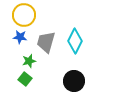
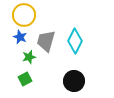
blue star: rotated 16 degrees clockwise
gray trapezoid: moved 1 px up
green star: moved 4 px up
green square: rotated 24 degrees clockwise
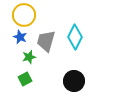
cyan diamond: moved 4 px up
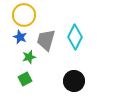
gray trapezoid: moved 1 px up
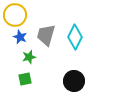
yellow circle: moved 9 px left
gray trapezoid: moved 5 px up
green square: rotated 16 degrees clockwise
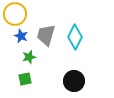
yellow circle: moved 1 px up
blue star: moved 1 px right, 1 px up
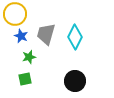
gray trapezoid: moved 1 px up
black circle: moved 1 px right
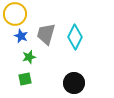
black circle: moved 1 px left, 2 px down
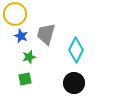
cyan diamond: moved 1 px right, 13 px down
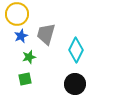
yellow circle: moved 2 px right
blue star: rotated 24 degrees clockwise
black circle: moved 1 px right, 1 px down
